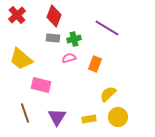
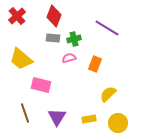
red cross: moved 1 px down
yellow circle: moved 6 px down
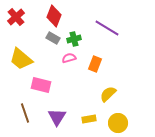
red cross: moved 1 px left, 1 px down
gray rectangle: rotated 24 degrees clockwise
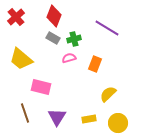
pink rectangle: moved 2 px down
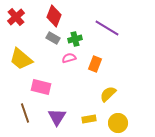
green cross: moved 1 px right
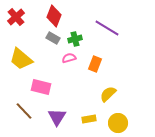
brown line: moved 1 px left, 2 px up; rotated 24 degrees counterclockwise
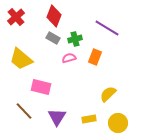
orange rectangle: moved 7 px up
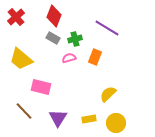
purple triangle: moved 1 px right, 1 px down
yellow circle: moved 2 px left
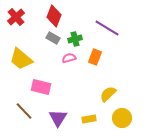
yellow circle: moved 6 px right, 5 px up
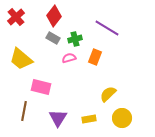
red diamond: rotated 15 degrees clockwise
brown line: rotated 54 degrees clockwise
